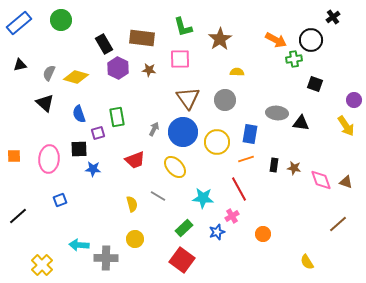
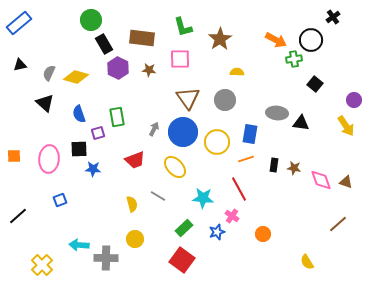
green circle at (61, 20): moved 30 px right
black square at (315, 84): rotated 21 degrees clockwise
pink cross at (232, 216): rotated 24 degrees counterclockwise
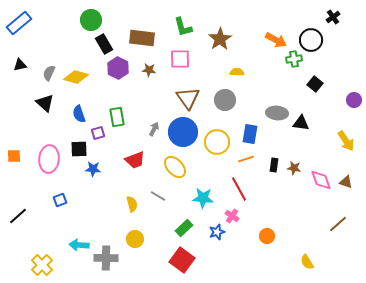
yellow arrow at (346, 126): moved 15 px down
orange circle at (263, 234): moved 4 px right, 2 px down
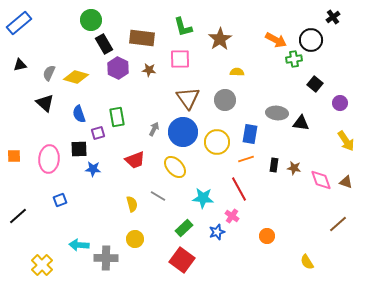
purple circle at (354, 100): moved 14 px left, 3 px down
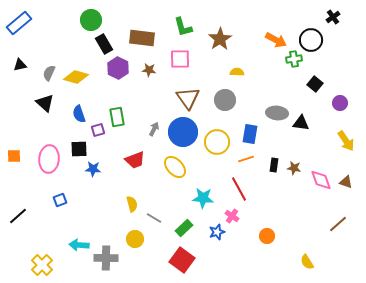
purple square at (98, 133): moved 3 px up
gray line at (158, 196): moved 4 px left, 22 px down
